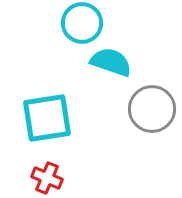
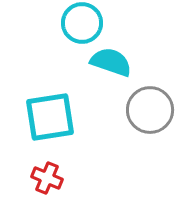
gray circle: moved 2 px left, 1 px down
cyan square: moved 3 px right, 1 px up
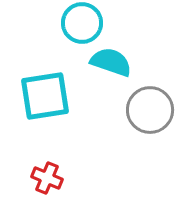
cyan square: moved 5 px left, 21 px up
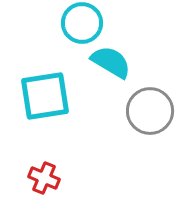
cyan semicircle: rotated 12 degrees clockwise
gray circle: moved 1 px down
red cross: moved 3 px left
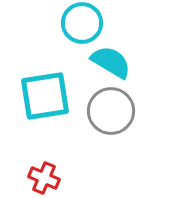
gray circle: moved 39 px left
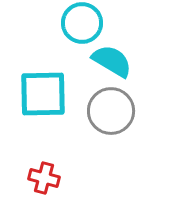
cyan semicircle: moved 1 px right, 1 px up
cyan square: moved 2 px left, 2 px up; rotated 8 degrees clockwise
red cross: rotated 8 degrees counterclockwise
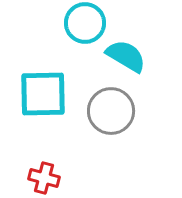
cyan circle: moved 3 px right
cyan semicircle: moved 14 px right, 5 px up
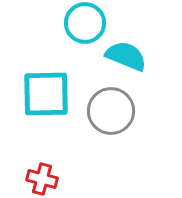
cyan semicircle: rotated 9 degrees counterclockwise
cyan square: moved 3 px right
red cross: moved 2 px left, 1 px down
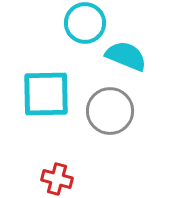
gray circle: moved 1 px left
red cross: moved 15 px right
